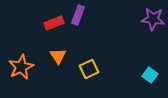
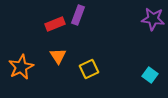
red rectangle: moved 1 px right, 1 px down
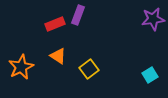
purple star: rotated 15 degrees counterclockwise
orange triangle: rotated 24 degrees counterclockwise
yellow square: rotated 12 degrees counterclockwise
cyan square: rotated 21 degrees clockwise
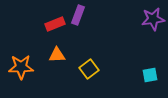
orange triangle: moved 1 px left, 1 px up; rotated 36 degrees counterclockwise
orange star: rotated 25 degrees clockwise
cyan square: rotated 21 degrees clockwise
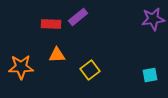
purple rectangle: moved 2 px down; rotated 30 degrees clockwise
red rectangle: moved 4 px left; rotated 24 degrees clockwise
yellow square: moved 1 px right, 1 px down
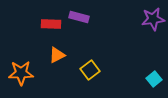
purple rectangle: moved 1 px right; rotated 54 degrees clockwise
orange triangle: rotated 24 degrees counterclockwise
orange star: moved 6 px down
cyan square: moved 4 px right, 4 px down; rotated 28 degrees counterclockwise
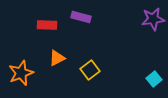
purple rectangle: moved 2 px right
red rectangle: moved 4 px left, 1 px down
orange triangle: moved 3 px down
orange star: rotated 20 degrees counterclockwise
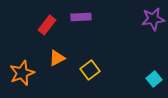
purple rectangle: rotated 18 degrees counterclockwise
red rectangle: rotated 54 degrees counterclockwise
orange star: moved 1 px right
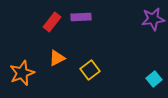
red rectangle: moved 5 px right, 3 px up
